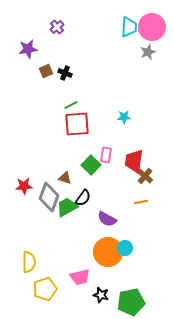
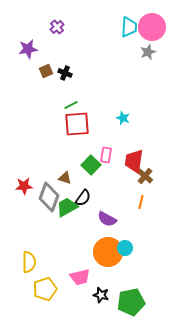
cyan star: moved 1 px left, 1 px down; rotated 24 degrees clockwise
orange line: rotated 64 degrees counterclockwise
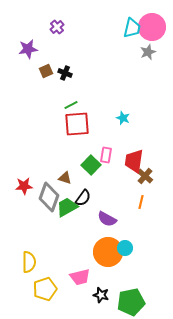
cyan trapezoid: moved 3 px right, 1 px down; rotated 10 degrees clockwise
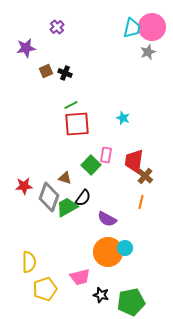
purple star: moved 2 px left, 1 px up
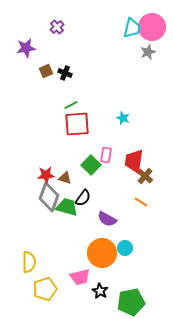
red star: moved 22 px right, 11 px up
orange line: rotated 72 degrees counterclockwise
green trapezoid: rotated 45 degrees clockwise
orange circle: moved 6 px left, 1 px down
black star: moved 1 px left, 4 px up; rotated 14 degrees clockwise
